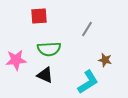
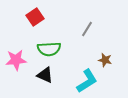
red square: moved 4 px left, 1 px down; rotated 30 degrees counterclockwise
cyan L-shape: moved 1 px left, 1 px up
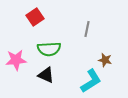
gray line: rotated 21 degrees counterclockwise
black triangle: moved 1 px right
cyan L-shape: moved 4 px right
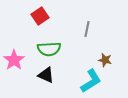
red square: moved 5 px right, 1 px up
pink star: moved 2 px left; rotated 30 degrees counterclockwise
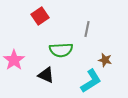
green semicircle: moved 12 px right, 1 px down
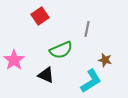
green semicircle: rotated 20 degrees counterclockwise
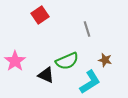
red square: moved 1 px up
gray line: rotated 28 degrees counterclockwise
green semicircle: moved 6 px right, 11 px down
pink star: moved 1 px right, 1 px down
cyan L-shape: moved 1 px left, 1 px down
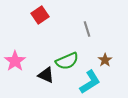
brown star: rotated 24 degrees clockwise
